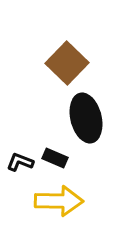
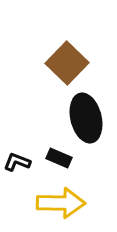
black rectangle: moved 4 px right
black L-shape: moved 3 px left
yellow arrow: moved 2 px right, 2 px down
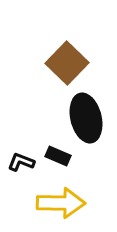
black rectangle: moved 1 px left, 2 px up
black L-shape: moved 4 px right
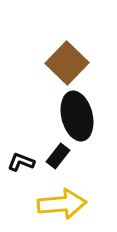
black ellipse: moved 9 px left, 2 px up
black rectangle: rotated 75 degrees counterclockwise
yellow arrow: moved 1 px right, 1 px down; rotated 6 degrees counterclockwise
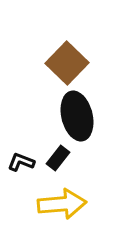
black rectangle: moved 2 px down
